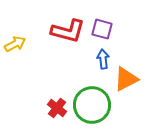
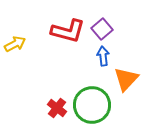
purple square: rotated 35 degrees clockwise
blue arrow: moved 3 px up
orange triangle: rotated 20 degrees counterclockwise
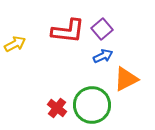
red L-shape: rotated 8 degrees counterclockwise
blue arrow: rotated 72 degrees clockwise
orange triangle: rotated 20 degrees clockwise
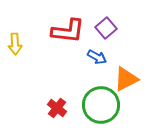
purple square: moved 4 px right, 1 px up
yellow arrow: rotated 115 degrees clockwise
blue arrow: moved 6 px left, 1 px down; rotated 54 degrees clockwise
green circle: moved 9 px right
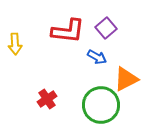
red cross: moved 10 px left, 9 px up; rotated 18 degrees clockwise
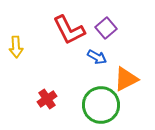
red L-shape: moved 1 px right, 1 px up; rotated 56 degrees clockwise
yellow arrow: moved 1 px right, 3 px down
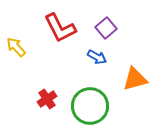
red L-shape: moved 9 px left, 2 px up
yellow arrow: rotated 140 degrees clockwise
orange triangle: moved 9 px right; rotated 12 degrees clockwise
green circle: moved 11 px left, 1 px down
